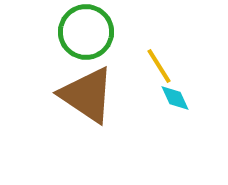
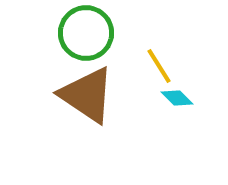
green circle: moved 1 px down
cyan diamond: moved 2 px right; rotated 20 degrees counterclockwise
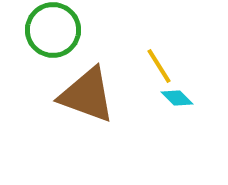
green circle: moved 33 px left, 3 px up
brown triangle: rotated 14 degrees counterclockwise
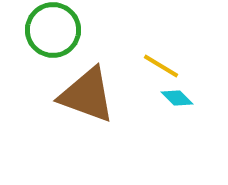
yellow line: moved 2 px right; rotated 27 degrees counterclockwise
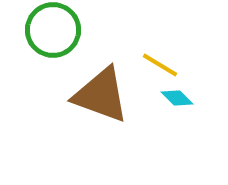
yellow line: moved 1 px left, 1 px up
brown triangle: moved 14 px right
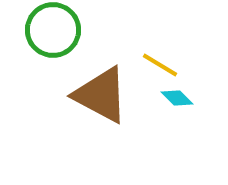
brown triangle: rotated 8 degrees clockwise
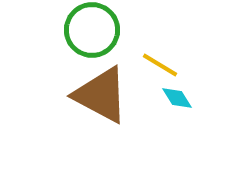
green circle: moved 39 px right
cyan diamond: rotated 12 degrees clockwise
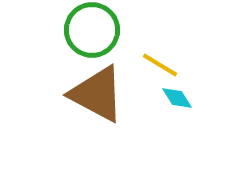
brown triangle: moved 4 px left, 1 px up
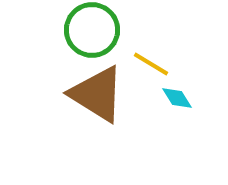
yellow line: moved 9 px left, 1 px up
brown triangle: rotated 4 degrees clockwise
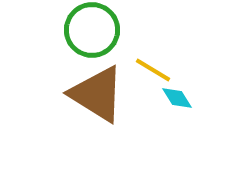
yellow line: moved 2 px right, 6 px down
